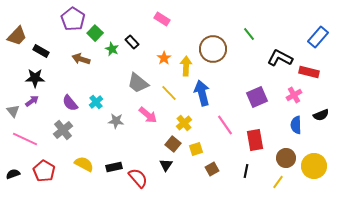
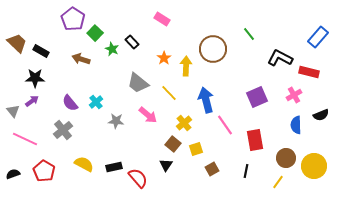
brown trapezoid at (17, 36): moved 7 px down; rotated 90 degrees counterclockwise
blue arrow at (202, 93): moved 4 px right, 7 px down
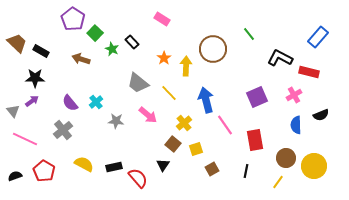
black triangle at (166, 165): moved 3 px left
black semicircle at (13, 174): moved 2 px right, 2 px down
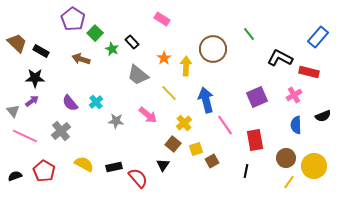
gray trapezoid at (138, 83): moved 8 px up
black semicircle at (321, 115): moved 2 px right, 1 px down
gray cross at (63, 130): moved 2 px left, 1 px down
pink line at (25, 139): moved 3 px up
brown square at (212, 169): moved 8 px up
yellow line at (278, 182): moved 11 px right
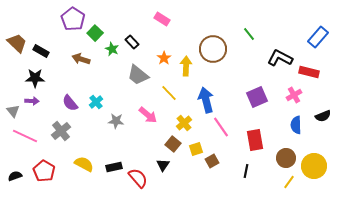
purple arrow at (32, 101): rotated 40 degrees clockwise
pink line at (225, 125): moved 4 px left, 2 px down
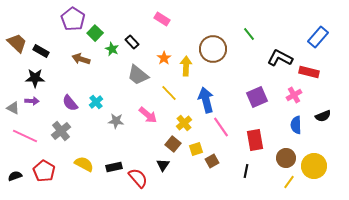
gray triangle at (13, 111): moved 3 px up; rotated 24 degrees counterclockwise
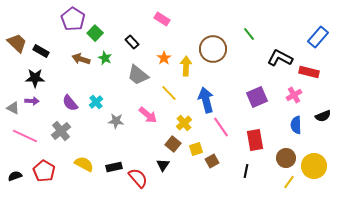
green star at (112, 49): moved 7 px left, 9 px down
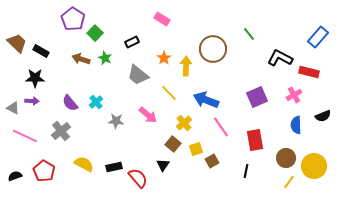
black rectangle at (132, 42): rotated 72 degrees counterclockwise
blue arrow at (206, 100): rotated 55 degrees counterclockwise
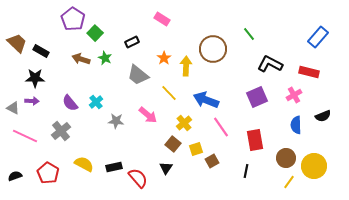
black L-shape at (280, 58): moved 10 px left, 6 px down
black triangle at (163, 165): moved 3 px right, 3 px down
red pentagon at (44, 171): moved 4 px right, 2 px down
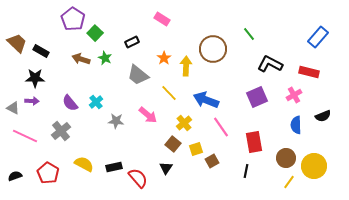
red rectangle at (255, 140): moved 1 px left, 2 px down
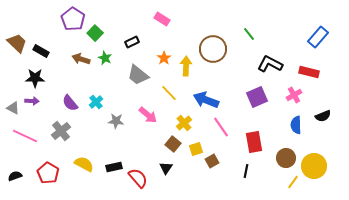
yellow line at (289, 182): moved 4 px right
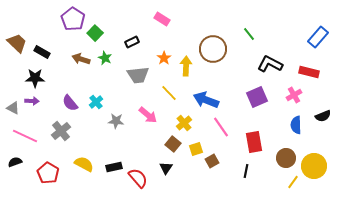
black rectangle at (41, 51): moved 1 px right, 1 px down
gray trapezoid at (138, 75): rotated 45 degrees counterclockwise
black semicircle at (15, 176): moved 14 px up
